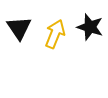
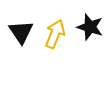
black triangle: moved 2 px right, 4 px down
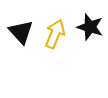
black triangle: rotated 8 degrees counterclockwise
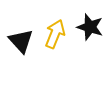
black triangle: moved 9 px down
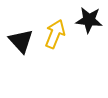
black star: moved 1 px left, 7 px up; rotated 12 degrees counterclockwise
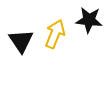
black triangle: rotated 8 degrees clockwise
